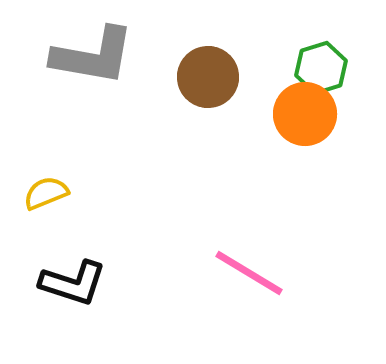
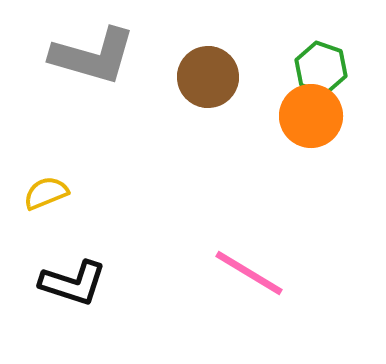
gray L-shape: rotated 6 degrees clockwise
green hexagon: rotated 24 degrees counterclockwise
orange circle: moved 6 px right, 2 px down
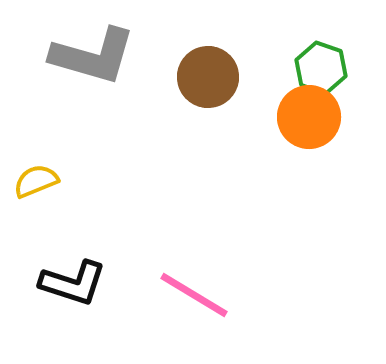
orange circle: moved 2 px left, 1 px down
yellow semicircle: moved 10 px left, 12 px up
pink line: moved 55 px left, 22 px down
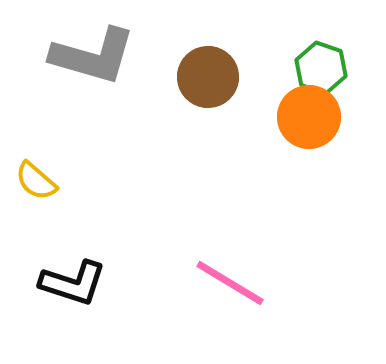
yellow semicircle: rotated 117 degrees counterclockwise
pink line: moved 36 px right, 12 px up
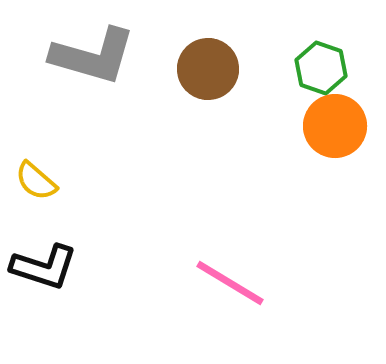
brown circle: moved 8 px up
orange circle: moved 26 px right, 9 px down
black L-shape: moved 29 px left, 16 px up
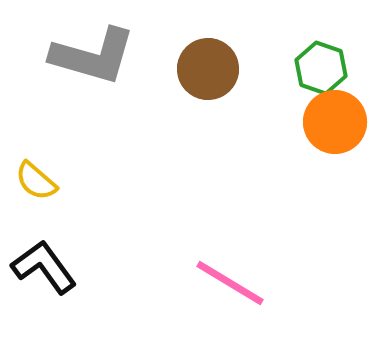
orange circle: moved 4 px up
black L-shape: rotated 144 degrees counterclockwise
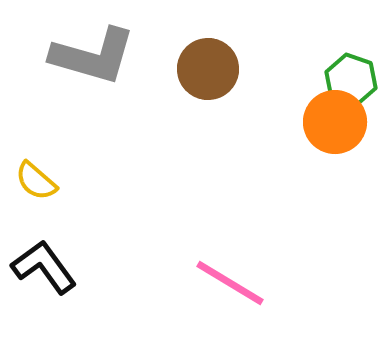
green hexagon: moved 30 px right, 12 px down
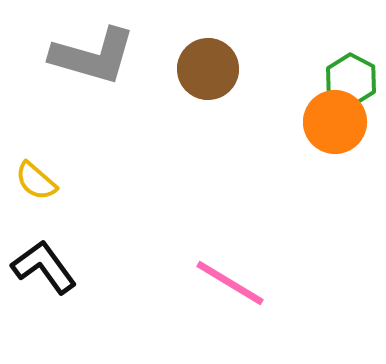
green hexagon: rotated 9 degrees clockwise
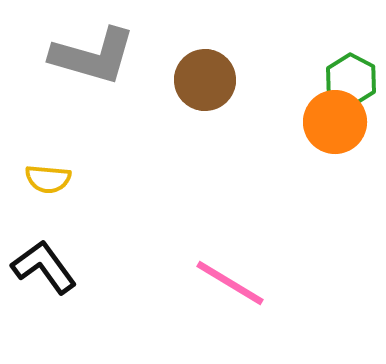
brown circle: moved 3 px left, 11 px down
yellow semicircle: moved 12 px right, 2 px up; rotated 36 degrees counterclockwise
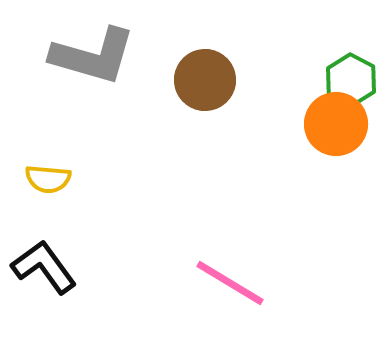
orange circle: moved 1 px right, 2 px down
